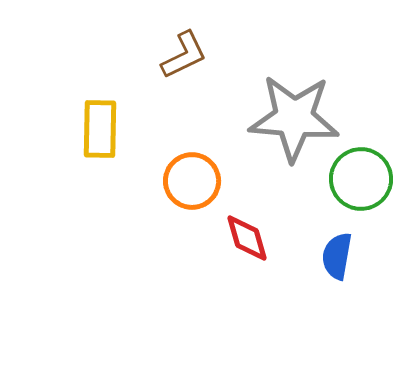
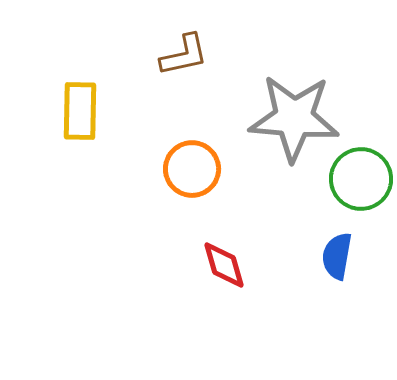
brown L-shape: rotated 14 degrees clockwise
yellow rectangle: moved 20 px left, 18 px up
orange circle: moved 12 px up
red diamond: moved 23 px left, 27 px down
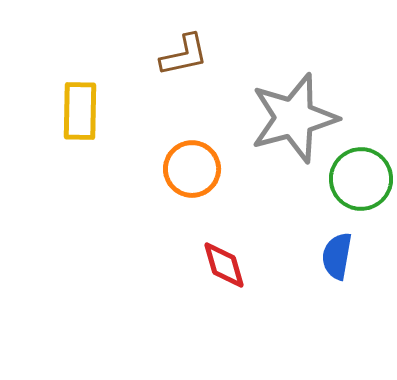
gray star: rotated 20 degrees counterclockwise
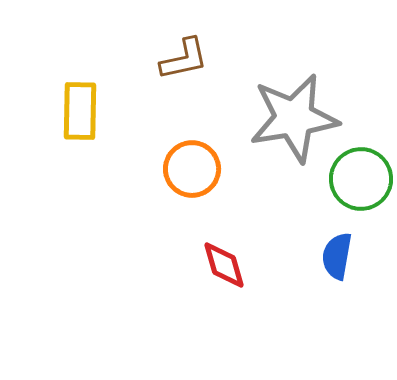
brown L-shape: moved 4 px down
gray star: rotated 6 degrees clockwise
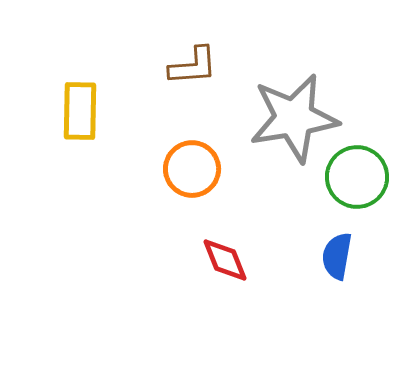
brown L-shape: moved 9 px right, 7 px down; rotated 8 degrees clockwise
green circle: moved 4 px left, 2 px up
red diamond: moved 1 px right, 5 px up; rotated 6 degrees counterclockwise
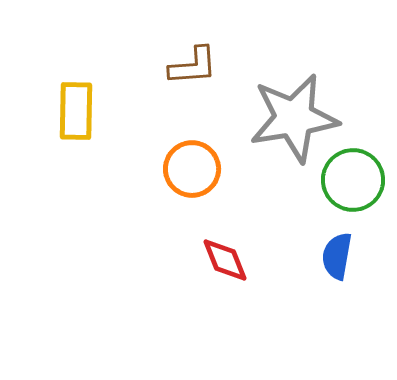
yellow rectangle: moved 4 px left
green circle: moved 4 px left, 3 px down
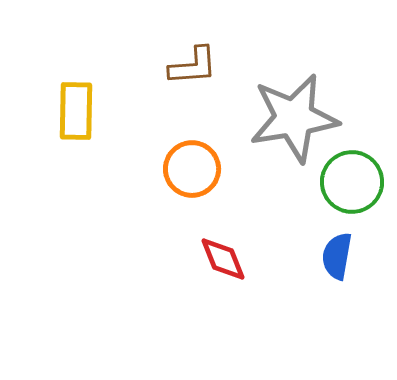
green circle: moved 1 px left, 2 px down
red diamond: moved 2 px left, 1 px up
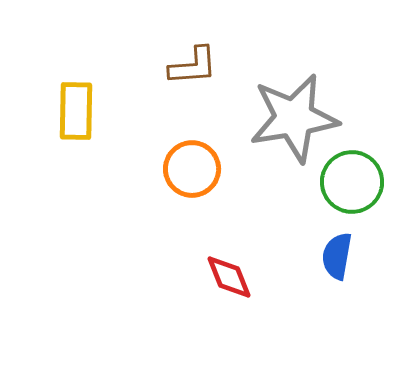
red diamond: moved 6 px right, 18 px down
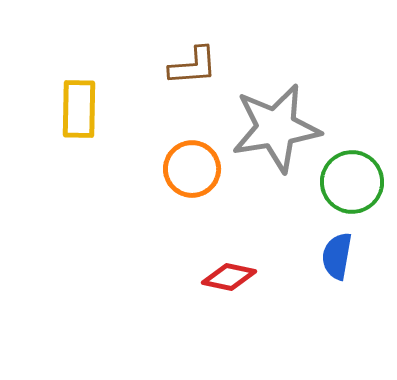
yellow rectangle: moved 3 px right, 2 px up
gray star: moved 18 px left, 10 px down
red diamond: rotated 56 degrees counterclockwise
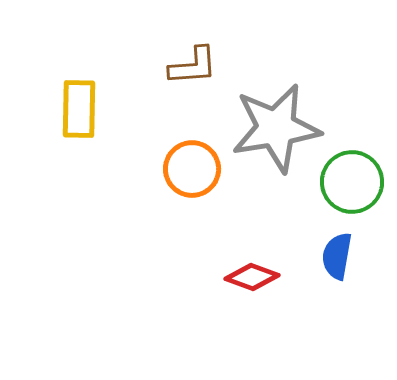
red diamond: moved 23 px right; rotated 8 degrees clockwise
